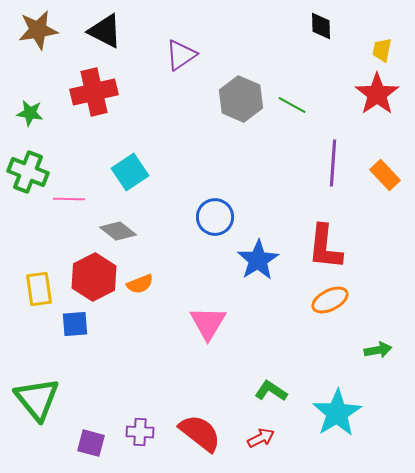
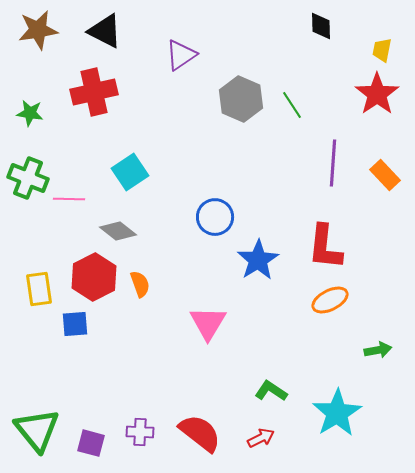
green line: rotated 28 degrees clockwise
green cross: moved 6 px down
orange semicircle: rotated 88 degrees counterclockwise
green triangle: moved 31 px down
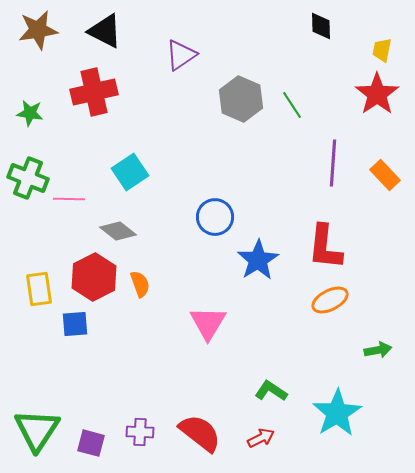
green triangle: rotated 12 degrees clockwise
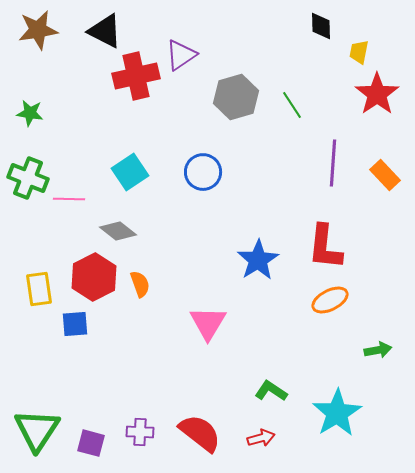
yellow trapezoid: moved 23 px left, 2 px down
red cross: moved 42 px right, 16 px up
gray hexagon: moved 5 px left, 2 px up; rotated 21 degrees clockwise
blue circle: moved 12 px left, 45 px up
red arrow: rotated 12 degrees clockwise
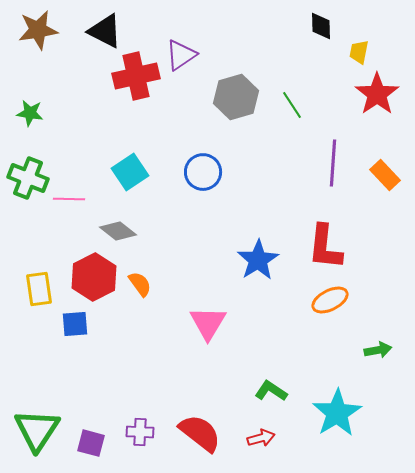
orange semicircle: rotated 16 degrees counterclockwise
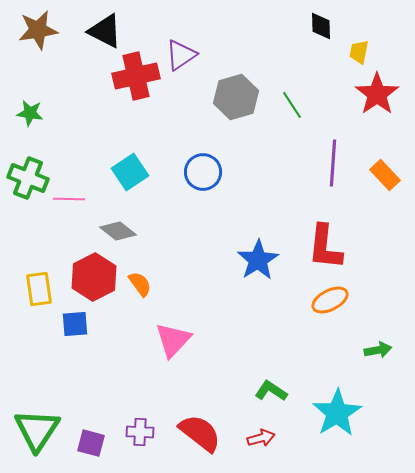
pink triangle: moved 35 px left, 17 px down; rotated 12 degrees clockwise
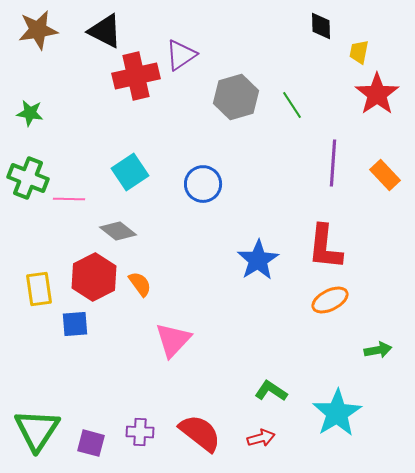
blue circle: moved 12 px down
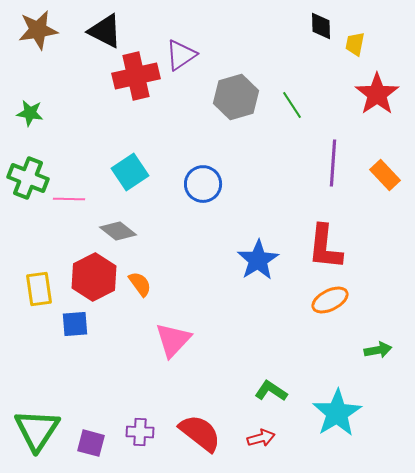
yellow trapezoid: moved 4 px left, 8 px up
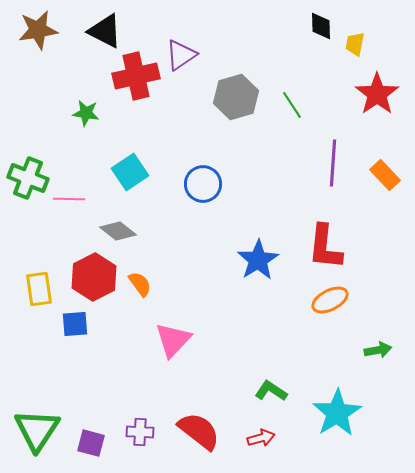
green star: moved 56 px right
red semicircle: moved 1 px left, 2 px up
